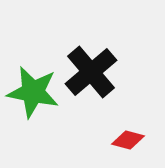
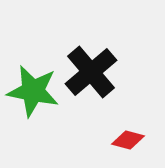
green star: moved 1 px up
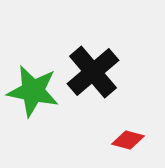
black cross: moved 2 px right
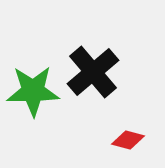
green star: rotated 12 degrees counterclockwise
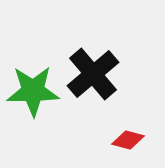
black cross: moved 2 px down
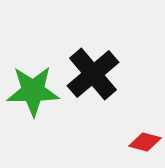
red diamond: moved 17 px right, 2 px down
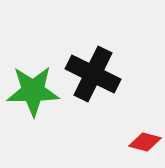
black cross: rotated 24 degrees counterclockwise
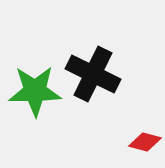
green star: moved 2 px right
